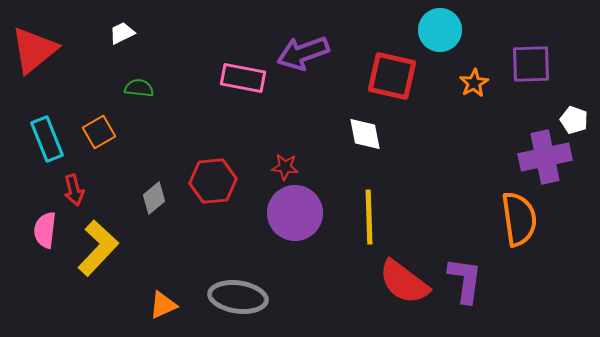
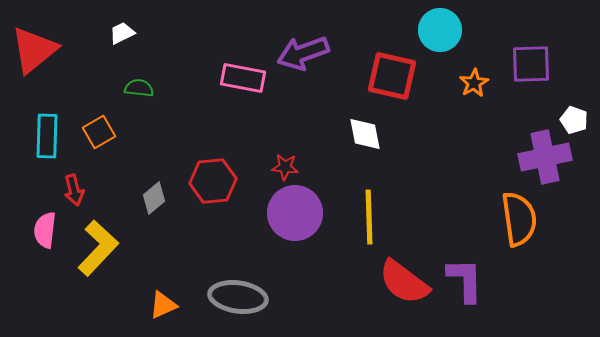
cyan rectangle: moved 3 px up; rotated 24 degrees clockwise
purple L-shape: rotated 9 degrees counterclockwise
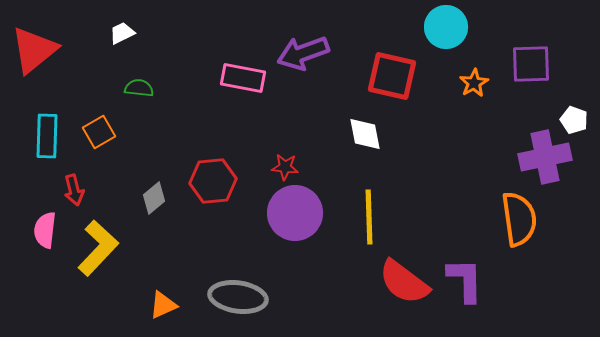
cyan circle: moved 6 px right, 3 px up
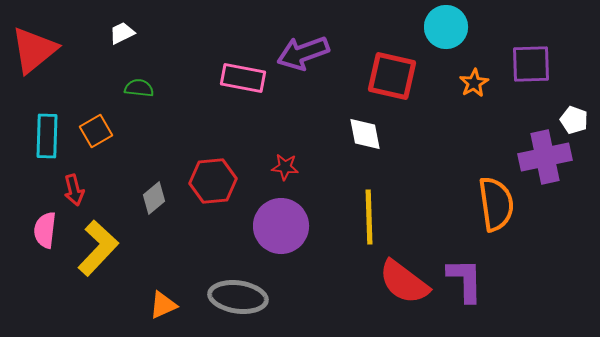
orange square: moved 3 px left, 1 px up
purple circle: moved 14 px left, 13 px down
orange semicircle: moved 23 px left, 15 px up
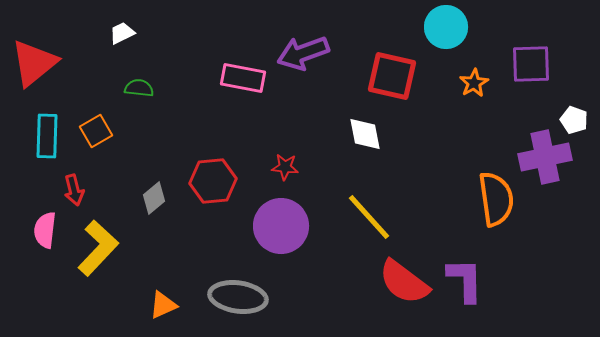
red triangle: moved 13 px down
orange semicircle: moved 5 px up
yellow line: rotated 40 degrees counterclockwise
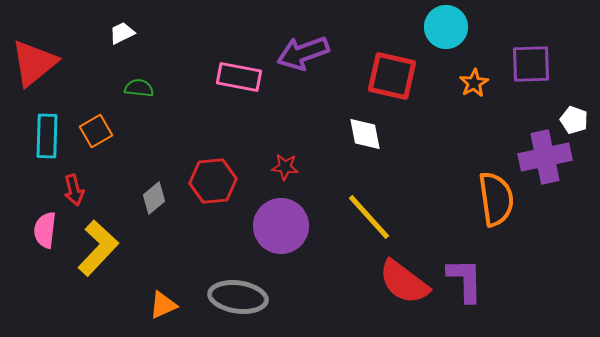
pink rectangle: moved 4 px left, 1 px up
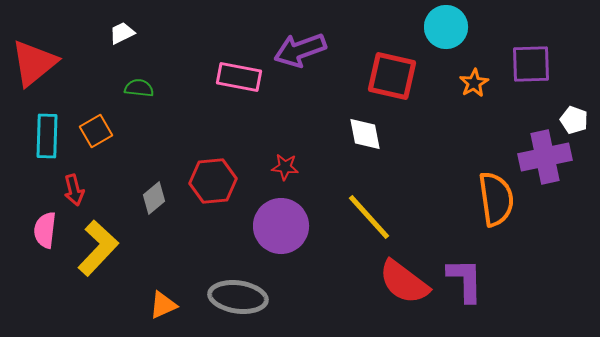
purple arrow: moved 3 px left, 3 px up
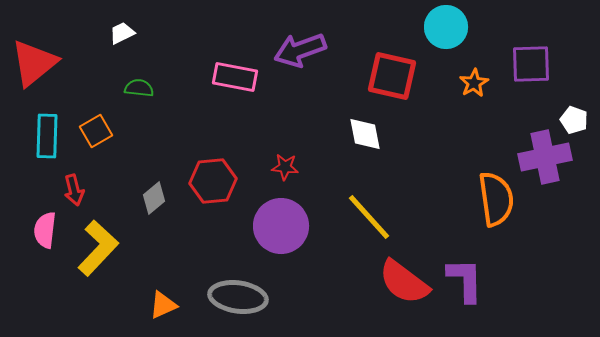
pink rectangle: moved 4 px left
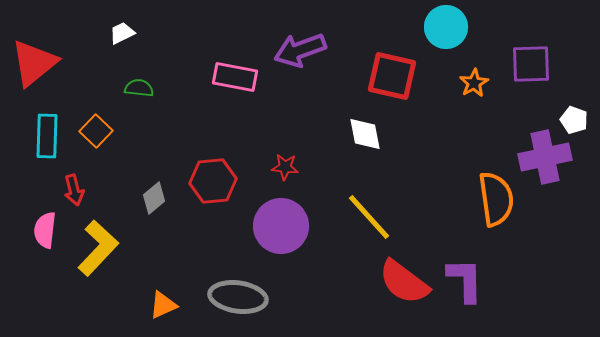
orange square: rotated 16 degrees counterclockwise
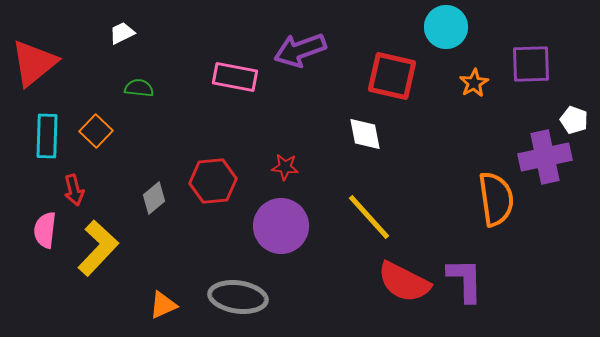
red semicircle: rotated 10 degrees counterclockwise
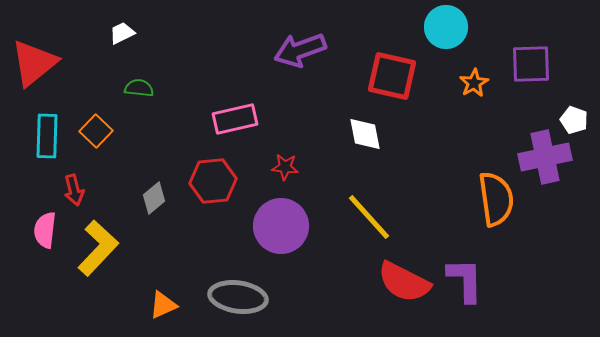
pink rectangle: moved 42 px down; rotated 24 degrees counterclockwise
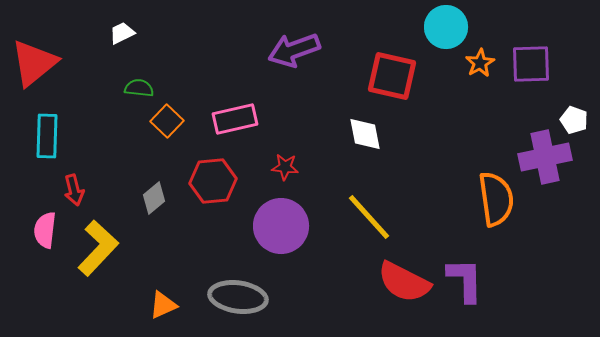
purple arrow: moved 6 px left
orange star: moved 6 px right, 20 px up
orange square: moved 71 px right, 10 px up
